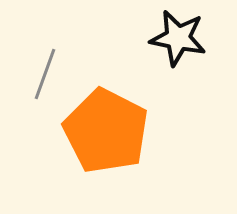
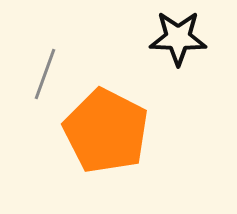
black star: rotated 10 degrees counterclockwise
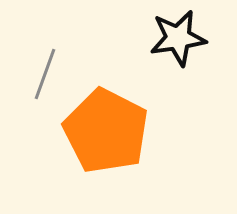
black star: rotated 10 degrees counterclockwise
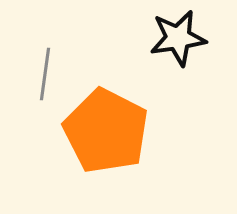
gray line: rotated 12 degrees counterclockwise
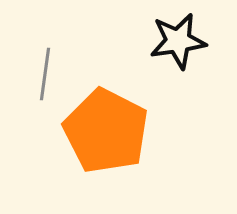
black star: moved 3 px down
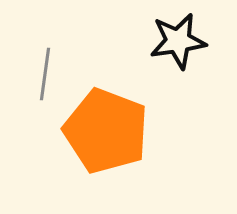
orange pentagon: rotated 6 degrees counterclockwise
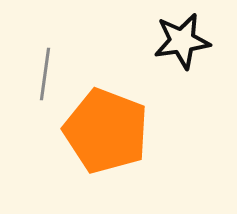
black star: moved 4 px right
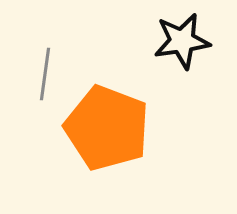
orange pentagon: moved 1 px right, 3 px up
